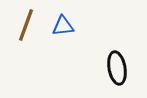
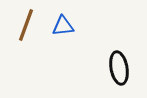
black ellipse: moved 2 px right
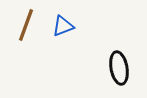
blue triangle: rotated 15 degrees counterclockwise
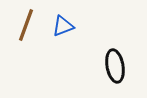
black ellipse: moved 4 px left, 2 px up
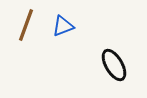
black ellipse: moved 1 px left, 1 px up; rotated 20 degrees counterclockwise
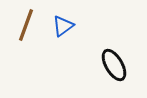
blue triangle: rotated 15 degrees counterclockwise
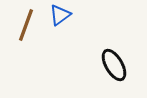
blue triangle: moved 3 px left, 11 px up
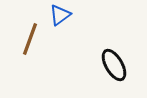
brown line: moved 4 px right, 14 px down
